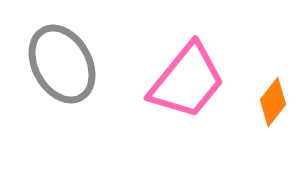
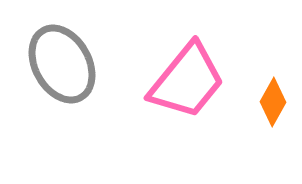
orange diamond: rotated 9 degrees counterclockwise
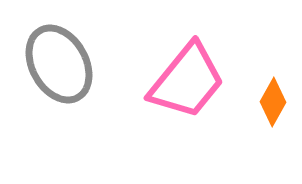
gray ellipse: moved 3 px left
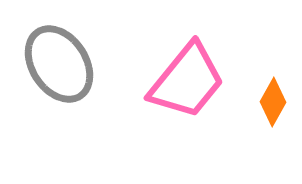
gray ellipse: rotated 4 degrees counterclockwise
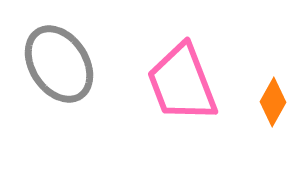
pink trapezoid: moved 5 px left, 2 px down; rotated 120 degrees clockwise
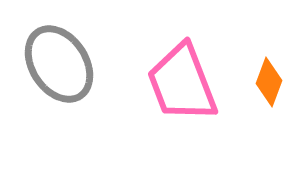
orange diamond: moved 4 px left, 20 px up; rotated 9 degrees counterclockwise
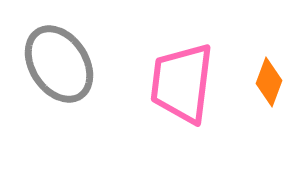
pink trapezoid: rotated 28 degrees clockwise
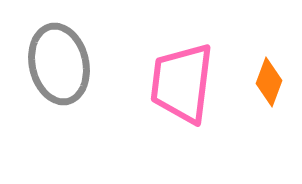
gray ellipse: rotated 20 degrees clockwise
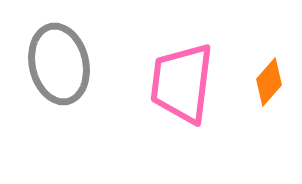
orange diamond: rotated 21 degrees clockwise
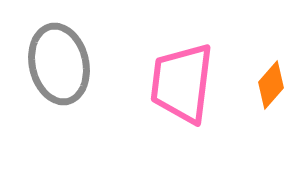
orange diamond: moved 2 px right, 3 px down
